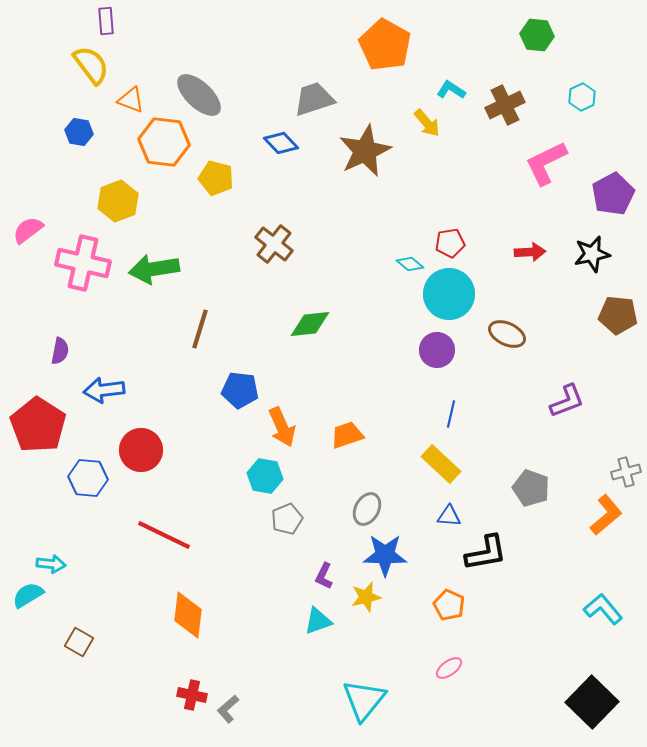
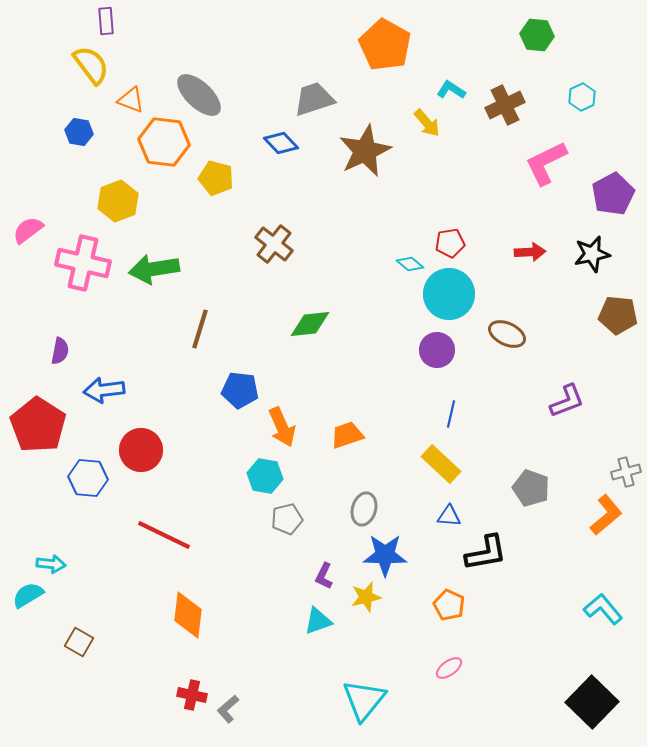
gray ellipse at (367, 509): moved 3 px left; rotated 12 degrees counterclockwise
gray pentagon at (287, 519): rotated 8 degrees clockwise
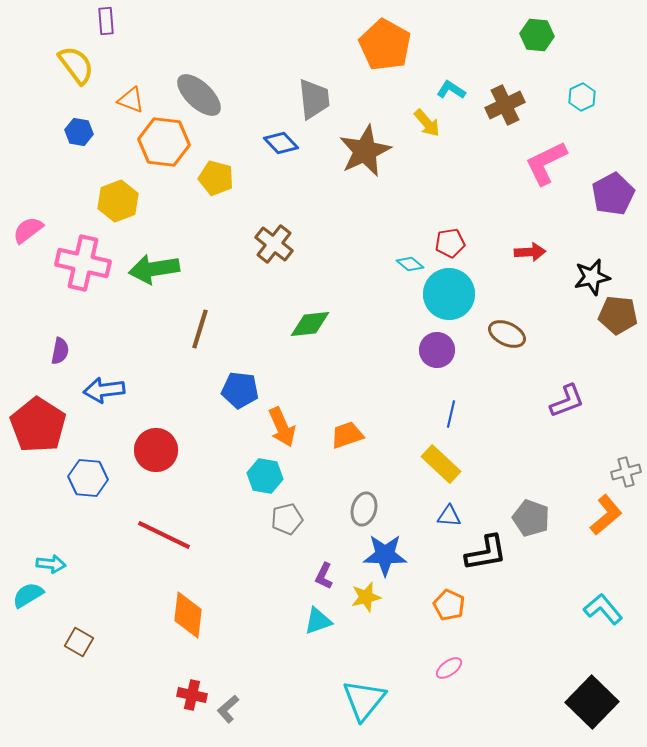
yellow semicircle at (91, 65): moved 15 px left
gray trapezoid at (314, 99): rotated 102 degrees clockwise
black star at (592, 254): moved 23 px down
red circle at (141, 450): moved 15 px right
gray pentagon at (531, 488): moved 30 px down
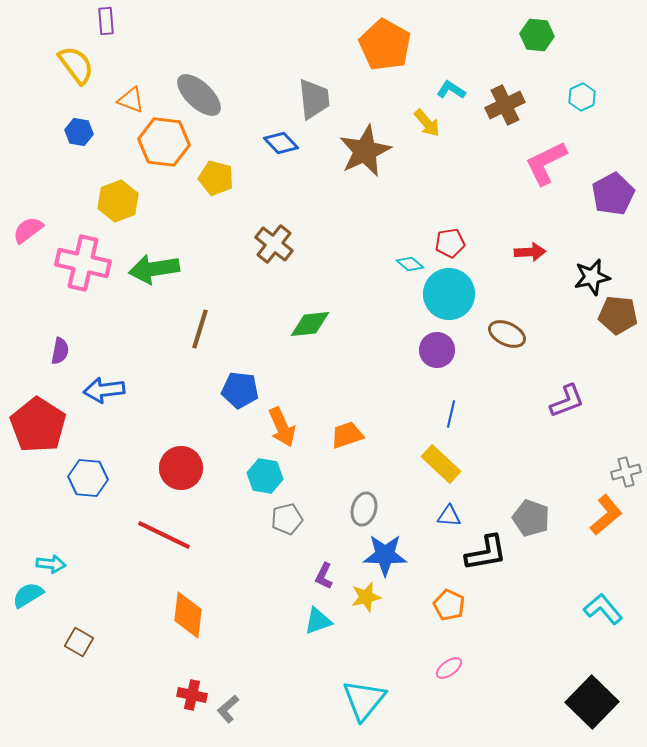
red circle at (156, 450): moved 25 px right, 18 px down
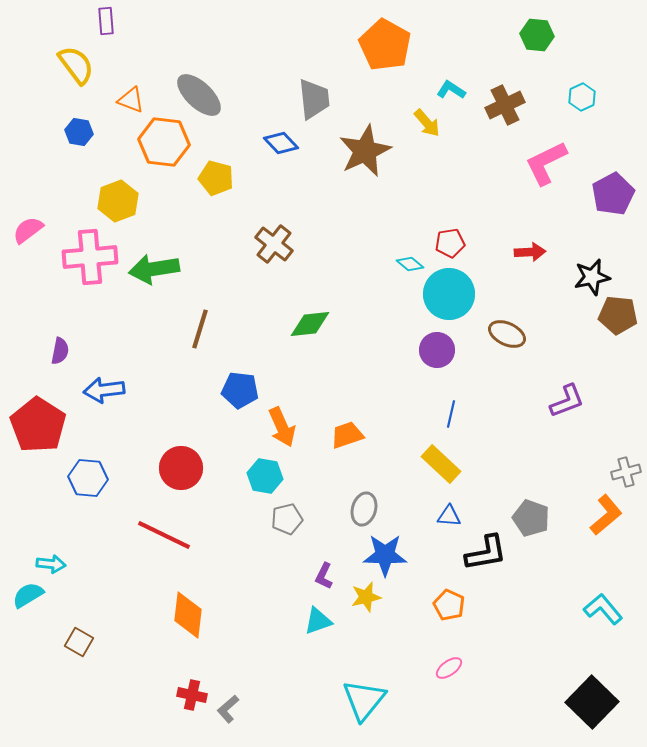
pink cross at (83, 263): moved 7 px right, 6 px up; rotated 18 degrees counterclockwise
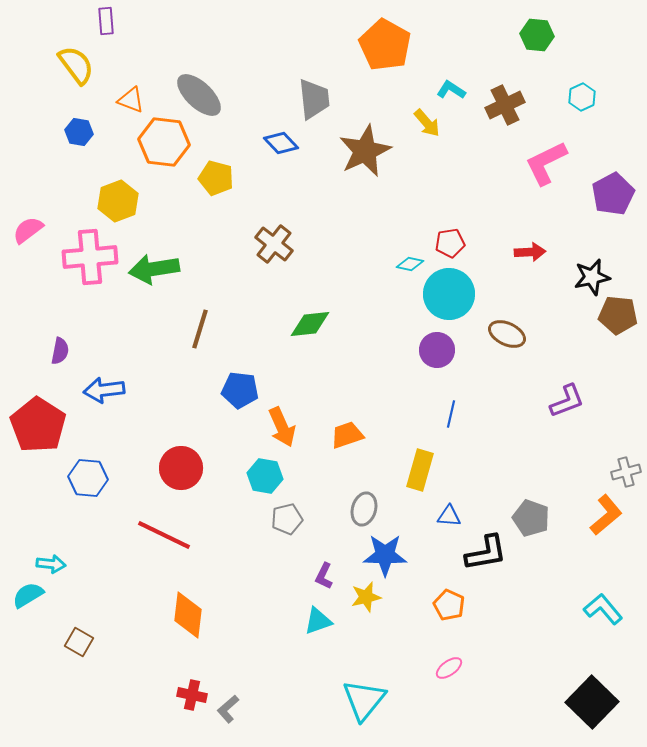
cyan diamond at (410, 264): rotated 28 degrees counterclockwise
yellow rectangle at (441, 464): moved 21 px left, 6 px down; rotated 63 degrees clockwise
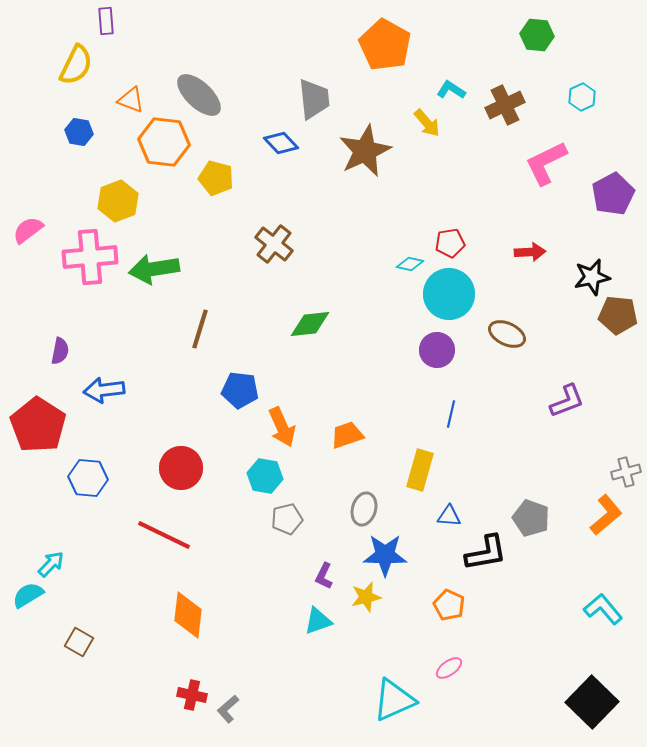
yellow semicircle at (76, 65): rotated 63 degrees clockwise
cyan arrow at (51, 564): rotated 52 degrees counterclockwise
cyan triangle at (364, 700): moved 30 px right; rotated 27 degrees clockwise
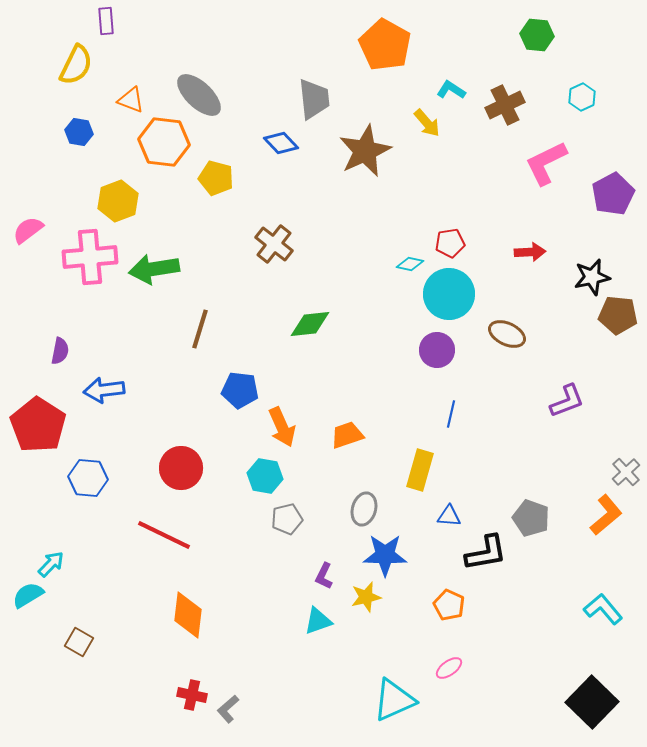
gray cross at (626, 472): rotated 28 degrees counterclockwise
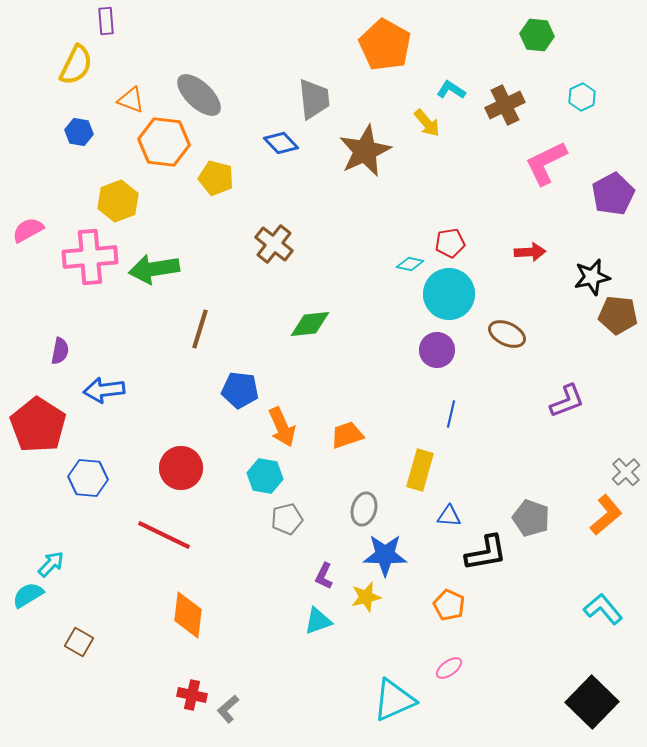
pink semicircle at (28, 230): rotated 8 degrees clockwise
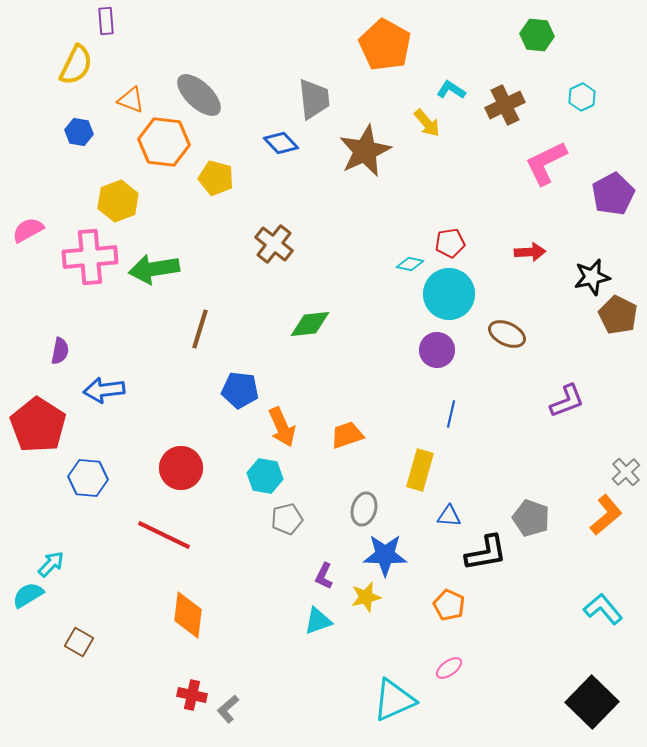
brown pentagon at (618, 315): rotated 21 degrees clockwise
